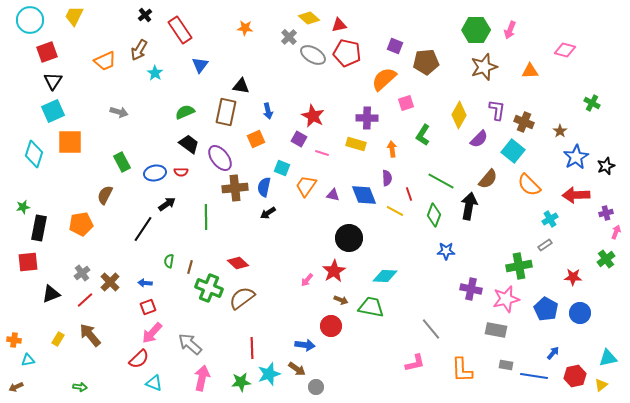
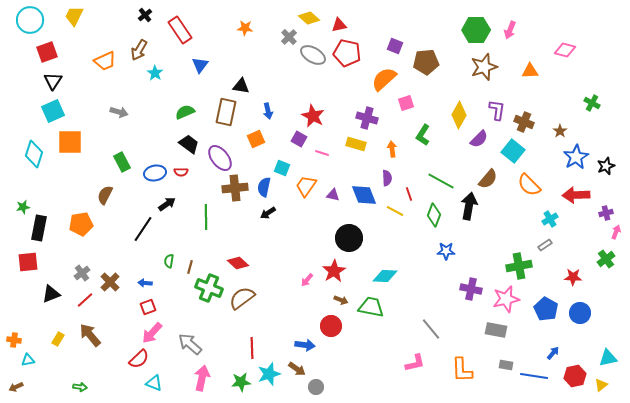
purple cross at (367, 118): rotated 15 degrees clockwise
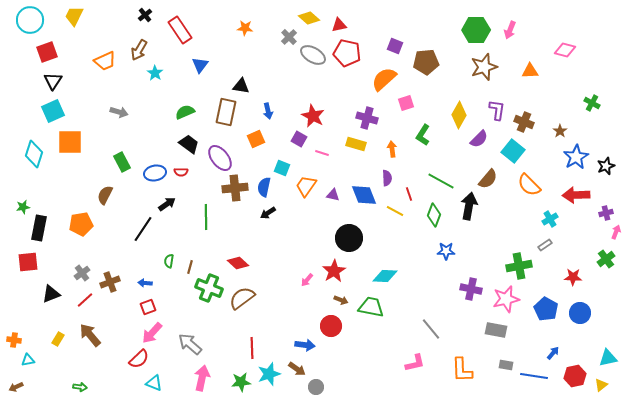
brown cross at (110, 282): rotated 24 degrees clockwise
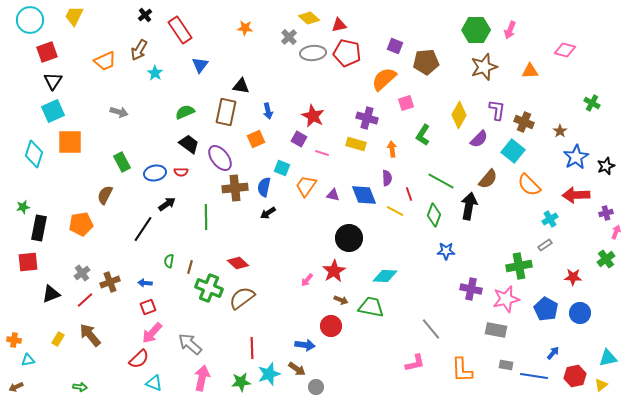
gray ellipse at (313, 55): moved 2 px up; rotated 35 degrees counterclockwise
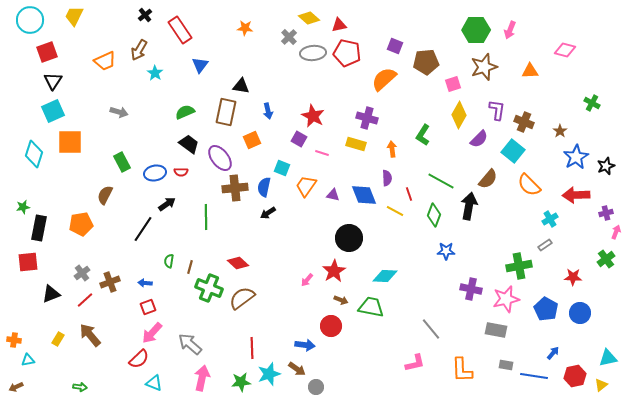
pink square at (406, 103): moved 47 px right, 19 px up
orange square at (256, 139): moved 4 px left, 1 px down
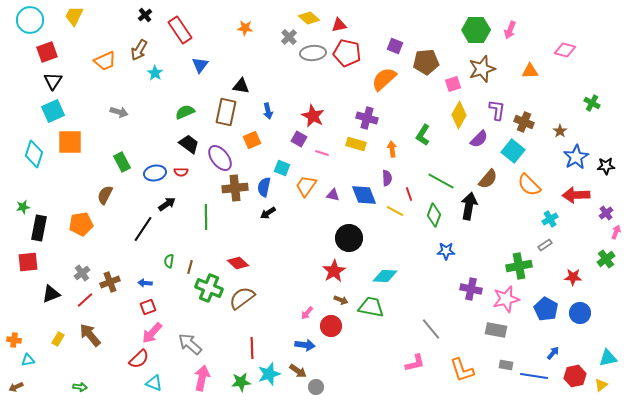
brown star at (484, 67): moved 2 px left, 2 px down
black star at (606, 166): rotated 18 degrees clockwise
purple cross at (606, 213): rotated 24 degrees counterclockwise
pink arrow at (307, 280): moved 33 px down
brown arrow at (297, 369): moved 1 px right, 2 px down
orange L-shape at (462, 370): rotated 16 degrees counterclockwise
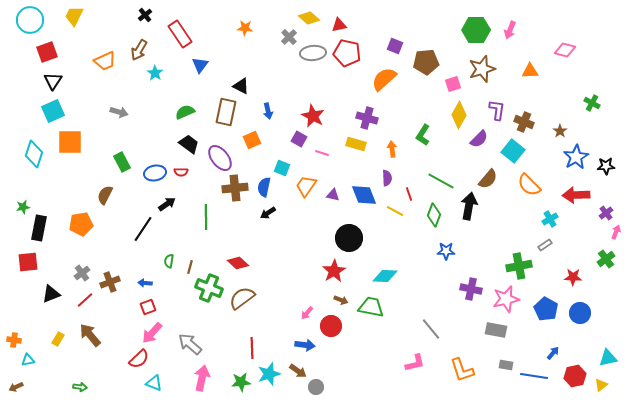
red rectangle at (180, 30): moved 4 px down
black triangle at (241, 86): rotated 18 degrees clockwise
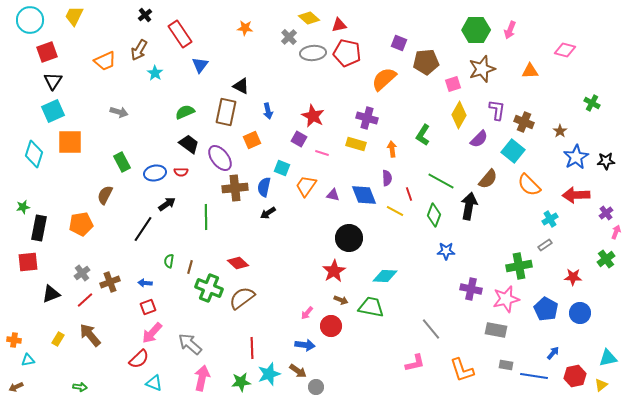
purple square at (395, 46): moved 4 px right, 3 px up
black star at (606, 166): moved 5 px up
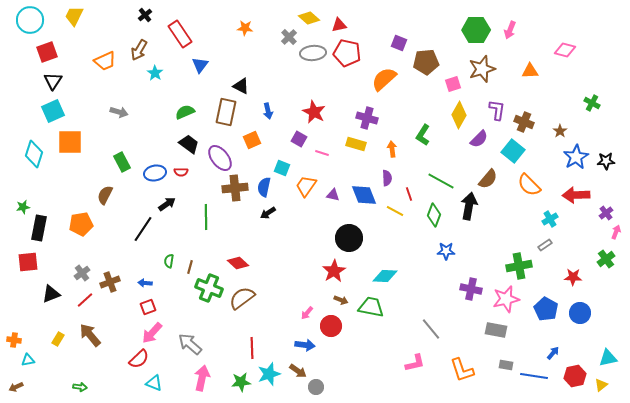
red star at (313, 116): moved 1 px right, 4 px up
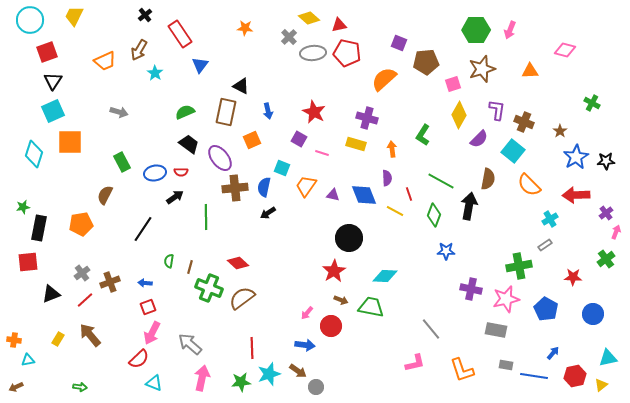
brown semicircle at (488, 179): rotated 30 degrees counterclockwise
black arrow at (167, 204): moved 8 px right, 7 px up
blue circle at (580, 313): moved 13 px right, 1 px down
pink arrow at (152, 333): rotated 15 degrees counterclockwise
